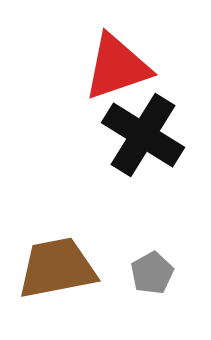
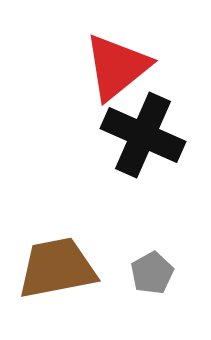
red triangle: rotated 20 degrees counterclockwise
black cross: rotated 8 degrees counterclockwise
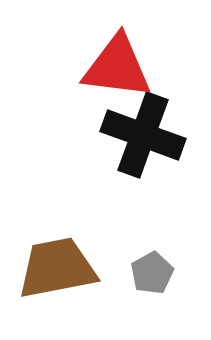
red triangle: rotated 46 degrees clockwise
black cross: rotated 4 degrees counterclockwise
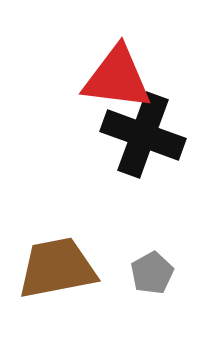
red triangle: moved 11 px down
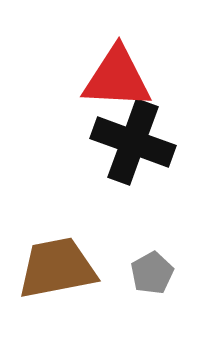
red triangle: rotated 4 degrees counterclockwise
black cross: moved 10 px left, 7 px down
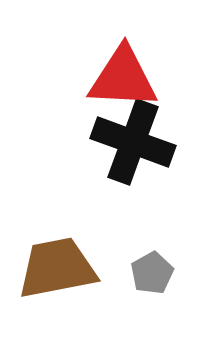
red triangle: moved 6 px right
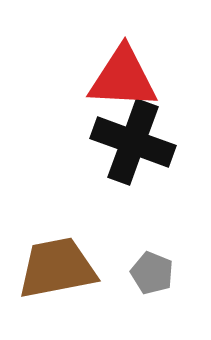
gray pentagon: rotated 21 degrees counterclockwise
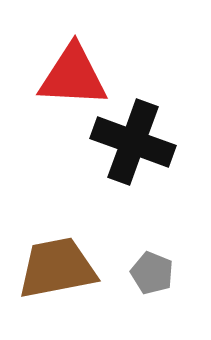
red triangle: moved 50 px left, 2 px up
